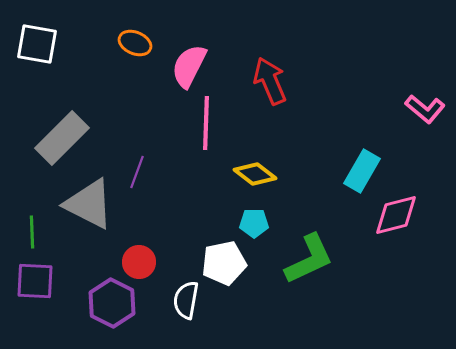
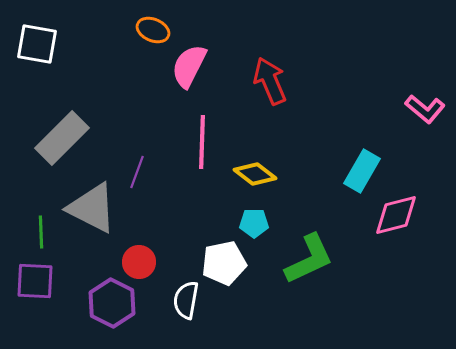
orange ellipse: moved 18 px right, 13 px up
pink line: moved 4 px left, 19 px down
gray triangle: moved 3 px right, 4 px down
green line: moved 9 px right
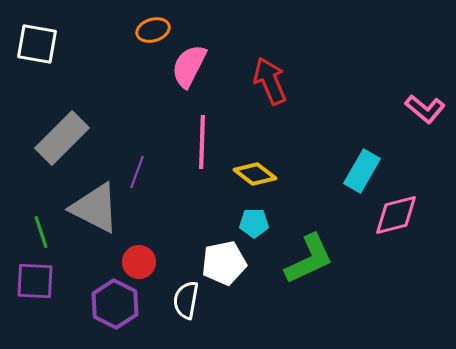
orange ellipse: rotated 40 degrees counterclockwise
gray triangle: moved 3 px right
green line: rotated 16 degrees counterclockwise
purple hexagon: moved 3 px right, 1 px down
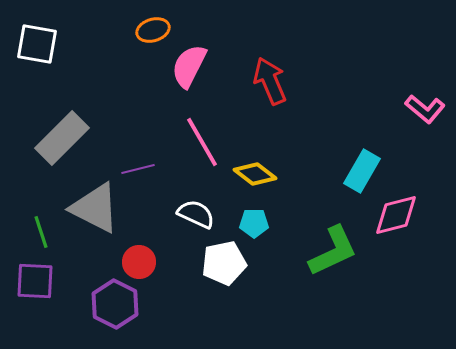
pink line: rotated 32 degrees counterclockwise
purple line: moved 1 px right, 3 px up; rotated 56 degrees clockwise
green L-shape: moved 24 px right, 8 px up
white semicircle: moved 10 px right, 86 px up; rotated 105 degrees clockwise
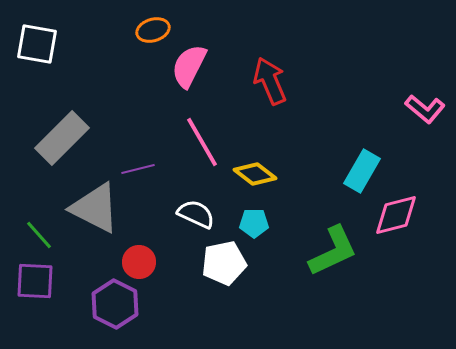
green line: moved 2 px left, 3 px down; rotated 24 degrees counterclockwise
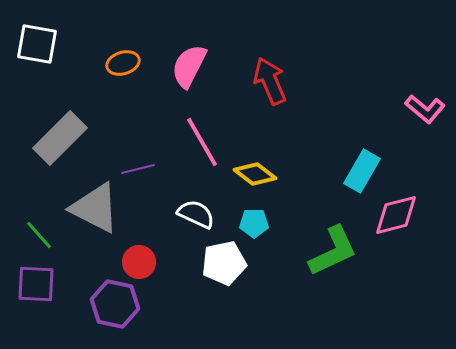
orange ellipse: moved 30 px left, 33 px down
gray rectangle: moved 2 px left
purple square: moved 1 px right, 3 px down
purple hexagon: rotated 15 degrees counterclockwise
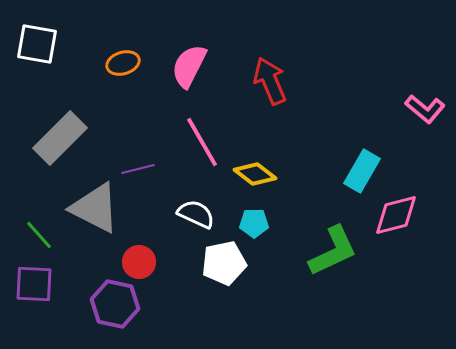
purple square: moved 2 px left
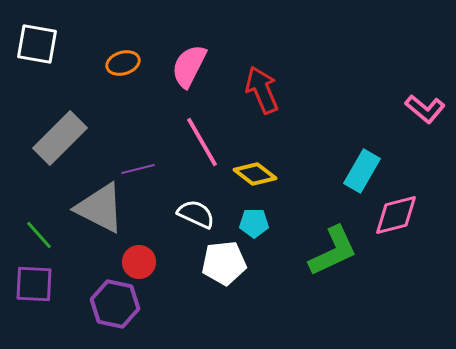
red arrow: moved 8 px left, 9 px down
gray triangle: moved 5 px right
white pentagon: rotated 6 degrees clockwise
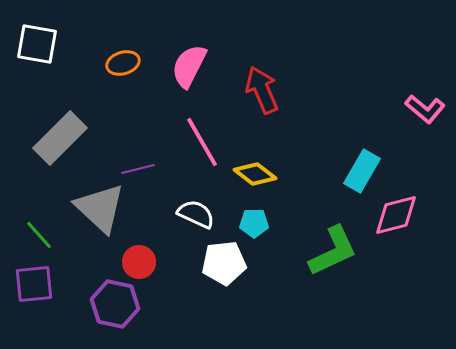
gray triangle: rotated 16 degrees clockwise
purple square: rotated 9 degrees counterclockwise
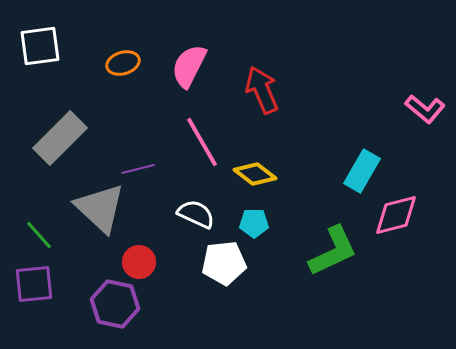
white square: moved 3 px right, 2 px down; rotated 18 degrees counterclockwise
